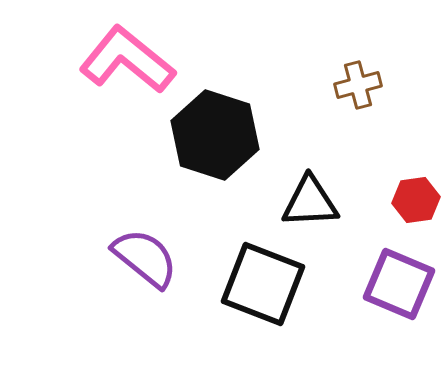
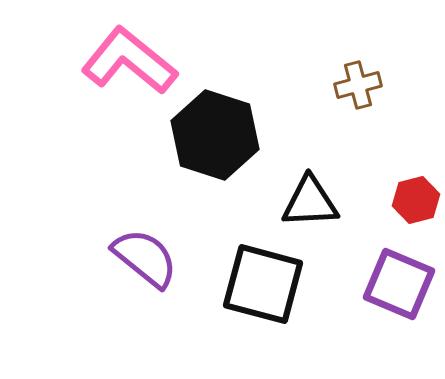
pink L-shape: moved 2 px right, 1 px down
red hexagon: rotated 6 degrees counterclockwise
black square: rotated 6 degrees counterclockwise
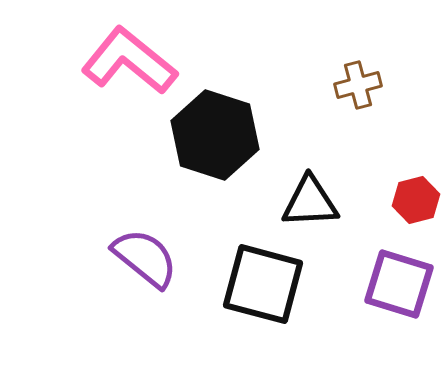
purple square: rotated 6 degrees counterclockwise
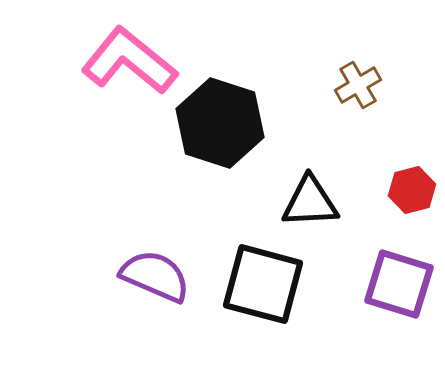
brown cross: rotated 15 degrees counterclockwise
black hexagon: moved 5 px right, 12 px up
red hexagon: moved 4 px left, 10 px up
purple semicircle: moved 10 px right, 18 px down; rotated 16 degrees counterclockwise
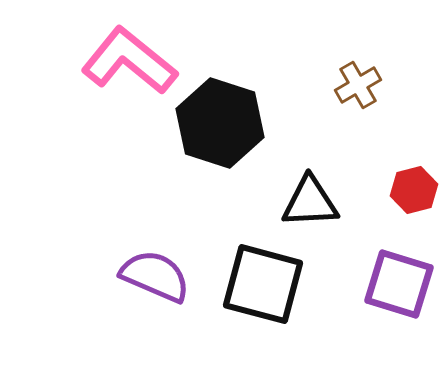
red hexagon: moved 2 px right
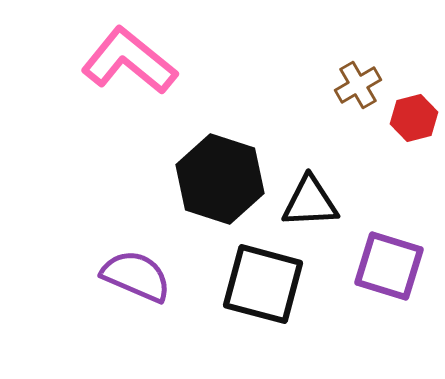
black hexagon: moved 56 px down
red hexagon: moved 72 px up
purple semicircle: moved 19 px left
purple square: moved 10 px left, 18 px up
